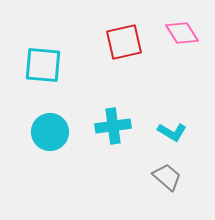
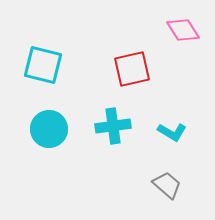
pink diamond: moved 1 px right, 3 px up
red square: moved 8 px right, 27 px down
cyan square: rotated 9 degrees clockwise
cyan circle: moved 1 px left, 3 px up
gray trapezoid: moved 8 px down
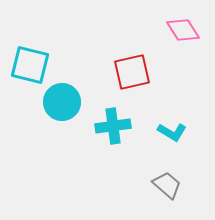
cyan square: moved 13 px left
red square: moved 3 px down
cyan circle: moved 13 px right, 27 px up
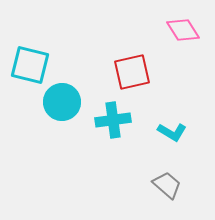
cyan cross: moved 6 px up
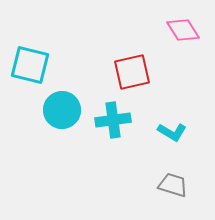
cyan circle: moved 8 px down
gray trapezoid: moved 6 px right; rotated 24 degrees counterclockwise
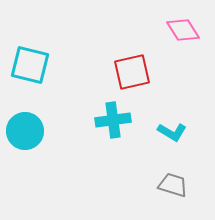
cyan circle: moved 37 px left, 21 px down
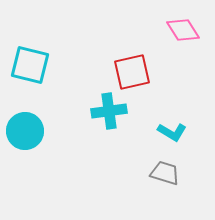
cyan cross: moved 4 px left, 9 px up
gray trapezoid: moved 8 px left, 12 px up
